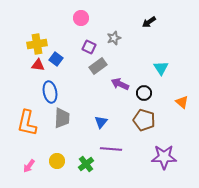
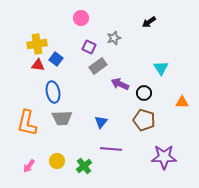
blue ellipse: moved 3 px right
orange triangle: rotated 40 degrees counterclockwise
gray trapezoid: rotated 85 degrees clockwise
green cross: moved 2 px left, 2 px down
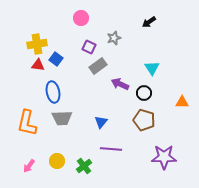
cyan triangle: moved 9 px left
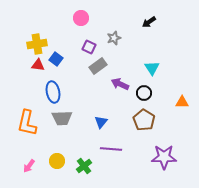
brown pentagon: rotated 15 degrees clockwise
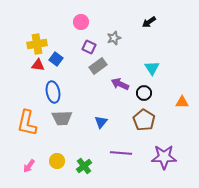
pink circle: moved 4 px down
purple line: moved 10 px right, 4 px down
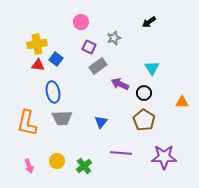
pink arrow: rotated 56 degrees counterclockwise
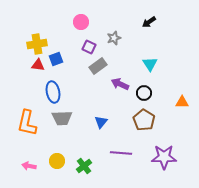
blue square: rotated 32 degrees clockwise
cyan triangle: moved 2 px left, 4 px up
pink arrow: rotated 120 degrees clockwise
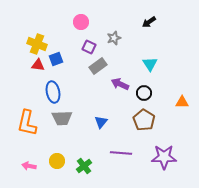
yellow cross: rotated 30 degrees clockwise
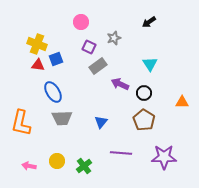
blue ellipse: rotated 20 degrees counterclockwise
orange L-shape: moved 6 px left
